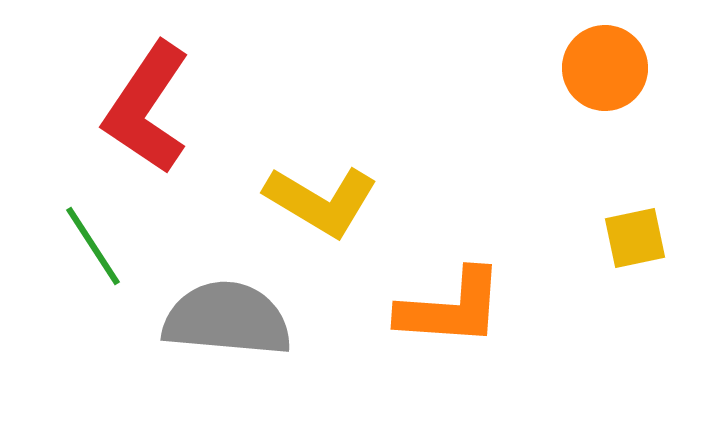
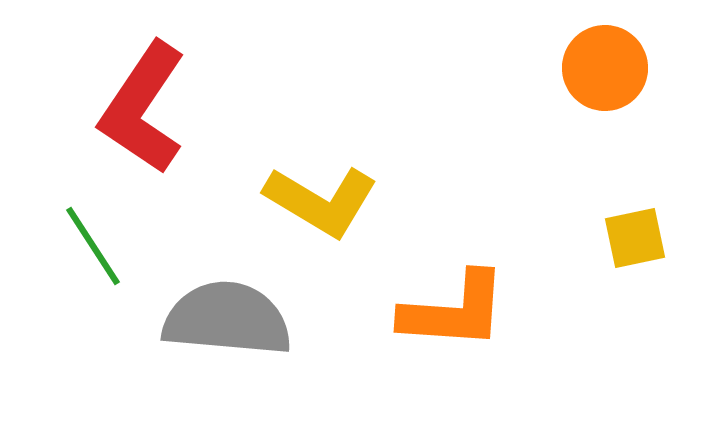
red L-shape: moved 4 px left
orange L-shape: moved 3 px right, 3 px down
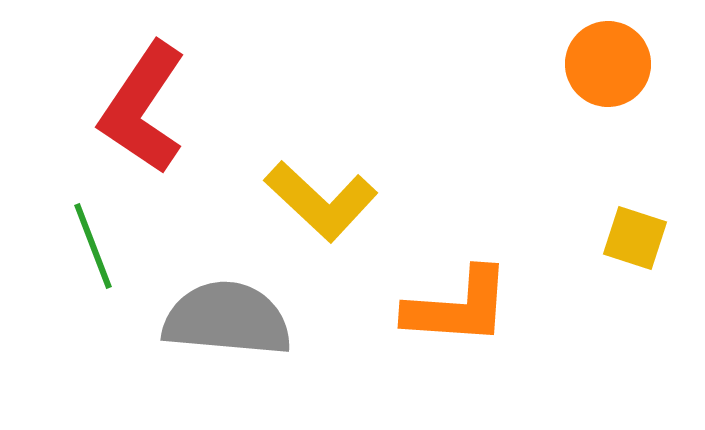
orange circle: moved 3 px right, 4 px up
yellow L-shape: rotated 12 degrees clockwise
yellow square: rotated 30 degrees clockwise
green line: rotated 12 degrees clockwise
orange L-shape: moved 4 px right, 4 px up
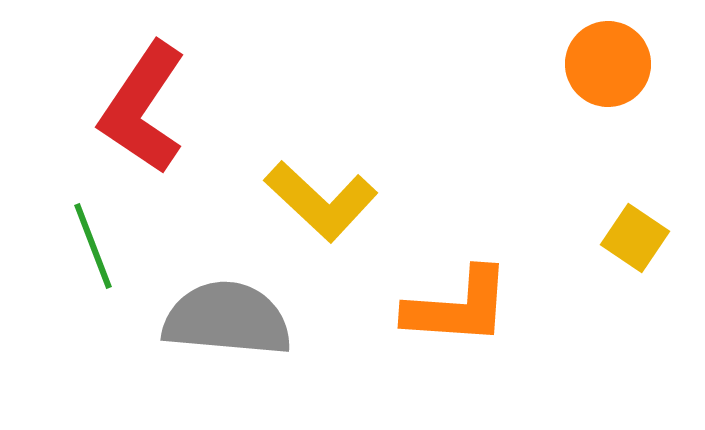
yellow square: rotated 16 degrees clockwise
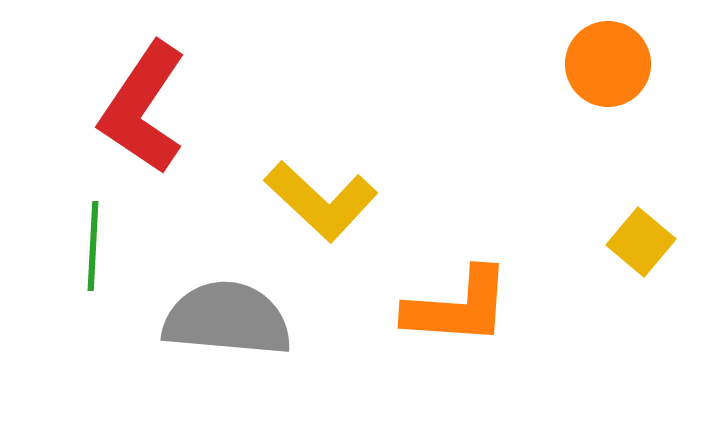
yellow square: moved 6 px right, 4 px down; rotated 6 degrees clockwise
green line: rotated 24 degrees clockwise
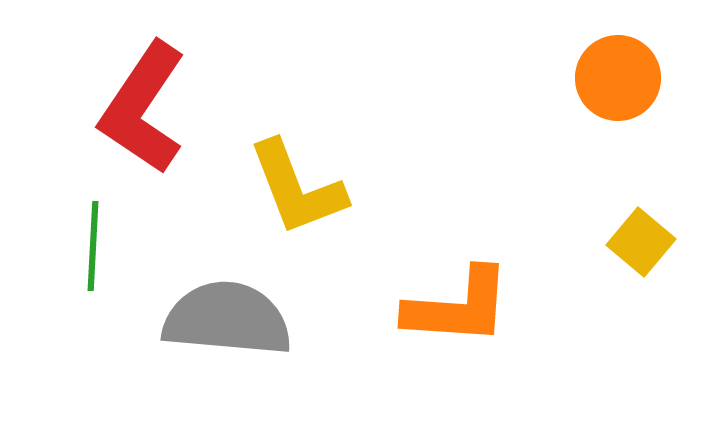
orange circle: moved 10 px right, 14 px down
yellow L-shape: moved 24 px left, 13 px up; rotated 26 degrees clockwise
